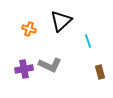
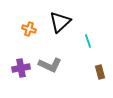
black triangle: moved 1 px left, 1 px down
purple cross: moved 3 px left, 1 px up
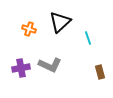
cyan line: moved 3 px up
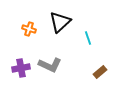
brown rectangle: rotated 64 degrees clockwise
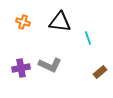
black triangle: rotated 50 degrees clockwise
orange cross: moved 6 px left, 7 px up
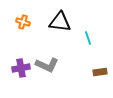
gray L-shape: moved 3 px left
brown rectangle: rotated 32 degrees clockwise
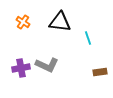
orange cross: rotated 16 degrees clockwise
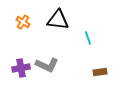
black triangle: moved 2 px left, 2 px up
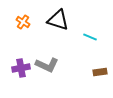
black triangle: rotated 10 degrees clockwise
cyan line: moved 2 px right, 1 px up; rotated 48 degrees counterclockwise
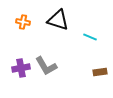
orange cross: rotated 24 degrees counterclockwise
gray L-shape: moved 1 px left, 1 px down; rotated 35 degrees clockwise
